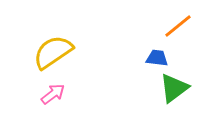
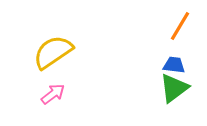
orange line: moved 2 px right; rotated 20 degrees counterclockwise
blue trapezoid: moved 17 px right, 7 px down
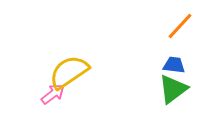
orange line: rotated 12 degrees clockwise
yellow semicircle: moved 16 px right, 20 px down
green triangle: moved 1 px left, 1 px down
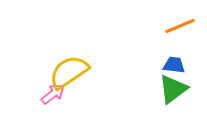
orange line: rotated 24 degrees clockwise
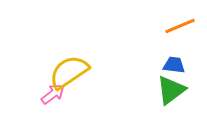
green triangle: moved 2 px left, 1 px down
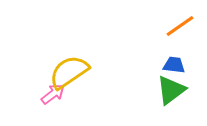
orange line: rotated 12 degrees counterclockwise
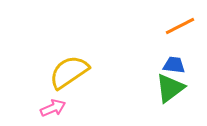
orange line: rotated 8 degrees clockwise
green triangle: moved 1 px left, 2 px up
pink arrow: moved 14 px down; rotated 15 degrees clockwise
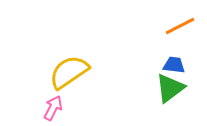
pink arrow: rotated 40 degrees counterclockwise
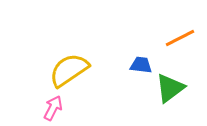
orange line: moved 12 px down
blue trapezoid: moved 33 px left
yellow semicircle: moved 2 px up
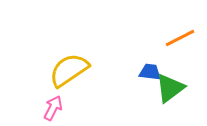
blue trapezoid: moved 9 px right, 7 px down
